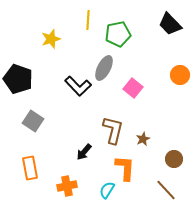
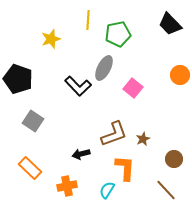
brown L-shape: moved 1 px right, 4 px down; rotated 56 degrees clockwise
black arrow: moved 3 px left, 2 px down; rotated 36 degrees clockwise
orange rectangle: rotated 35 degrees counterclockwise
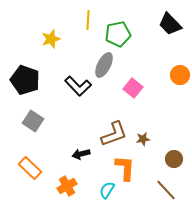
gray ellipse: moved 3 px up
black pentagon: moved 7 px right, 1 px down
brown star: rotated 16 degrees clockwise
orange cross: rotated 18 degrees counterclockwise
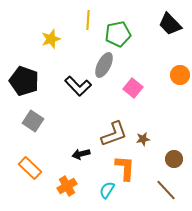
black pentagon: moved 1 px left, 1 px down
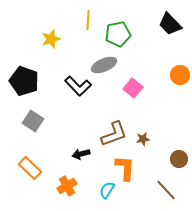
gray ellipse: rotated 40 degrees clockwise
brown circle: moved 5 px right
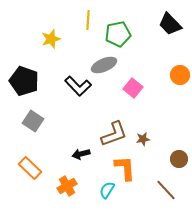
orange L-shape: rotated 8 degrees counterclockwise
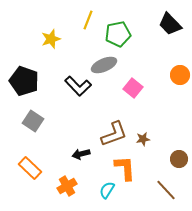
yellow line: rotated 18 degrees clockwise
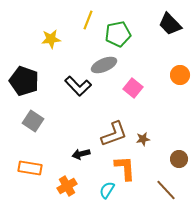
yellow star: rotated 12 degrees clockwise
orange rectangle: rotated 35 degrees counterclockwise
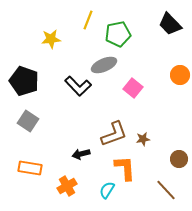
gray square: moved 5 px left
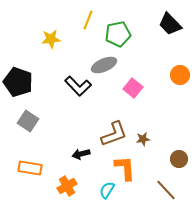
black pentagon: moved 6 px left, 1 px down
